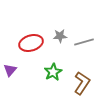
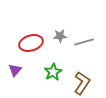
purple triangle: moved 5 px right
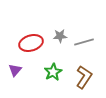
brown L-shape: moved 2 px right, 6 px up
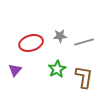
green star: moved 4 px right, 3 px up
brown L-shape: rotated 25 degrees counterclockwise
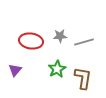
red ellipse: moved 2 px up; rotated 25 degrees clockwise
brown L-shape: moved 1 px left, 1 px down
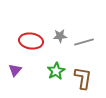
green star: moved 1 px left, 2 px down
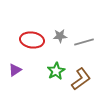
red ellipse: moved 1 px right, 1 px up
purple triangle: rotated 16 degrees clockwise
brown L-shape: moved 2 px left, 1 px down; rotated 45 degrees clockwise
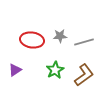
green star: moved 1 px left, 1 px up
brown L-shape: moved 3 px right, 4 px up
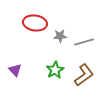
red ellipse: moved 3 px right, 17 px up
purple triangle: rotated 40 degrees counterclockwise
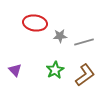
brown L-shape: moved 1 px right
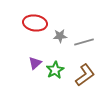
purple triangle: moved 20 px right, 7 px up; rotated 32 degrees clockwise
